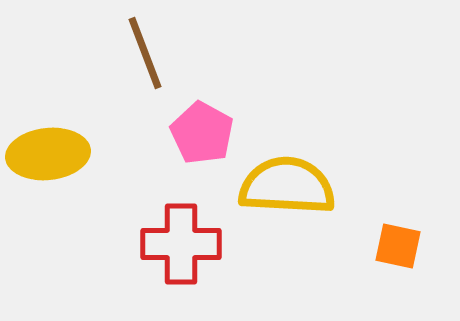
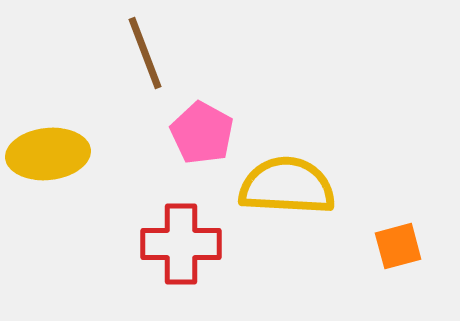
orange square: rotated 27 degrees counterclockwise
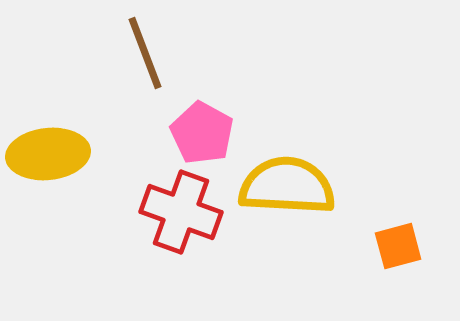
red cross: moved 32 px up; rotated 20 degrees clockwise
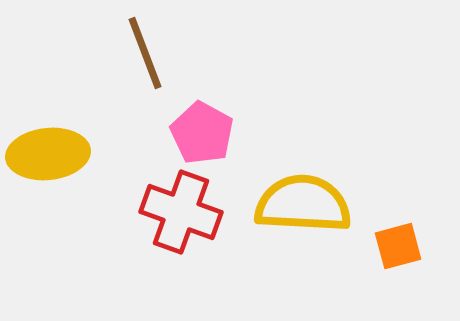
yellow semicircle: moved 16 px right, 18 px down
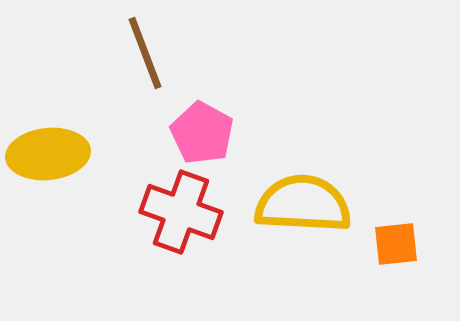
orange square: moved 2 px left, 2 px up; rotated 9 degrees clockwise
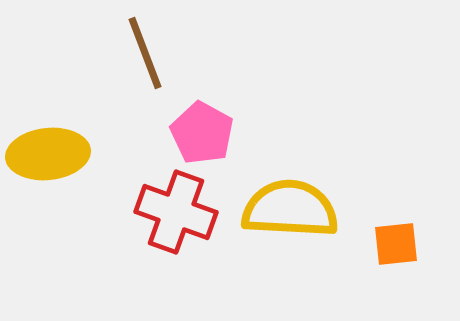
yellow semicircle: moved 13 px left, 5 px down
red cross: moved 5 px left
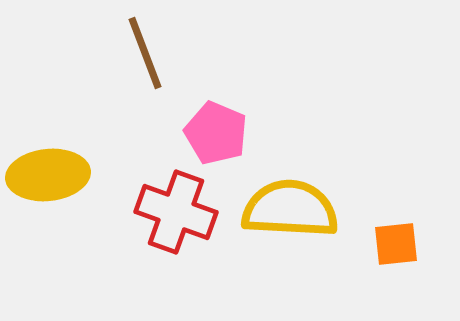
pink pentagon: moved 14 px right; rotated 6 degrees counterclockwise
yellow ellipse: moved 21 px down
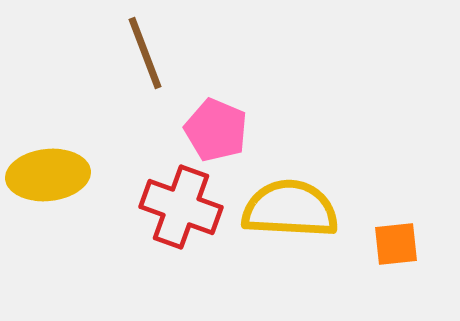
pink pentagon: moved 3 px up
red cross: moved 5 px right, 5 px up
